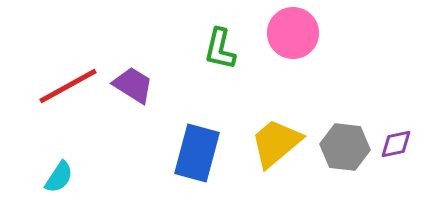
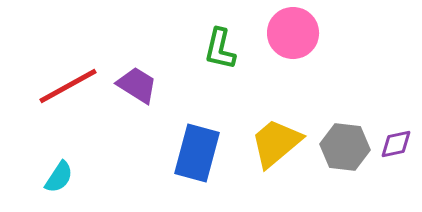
purple trapezoid: moved 4 px right
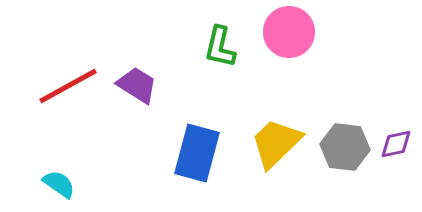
pink circle: moved 4 px left, 1 px up
green L-shape: moved 2 px up
yellow trapezoid: rotated 4 degrees counterclockwise
cyan semicircle: moved 7 px down; rotated 88 degrees counterclockwise
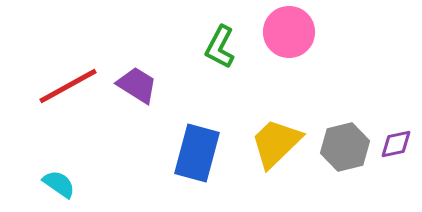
green L-shape: rotated 15 degrees clockwise
gray hexagon: rotated 21 degrees counterclockwise
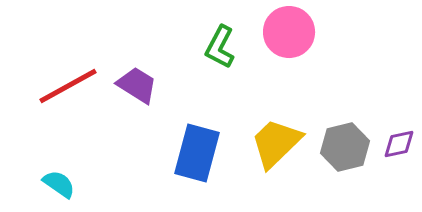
purple diamond: moved 3 px right
